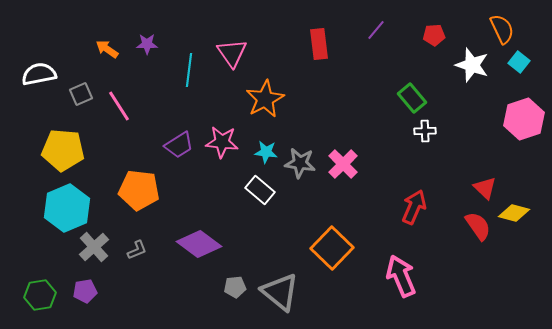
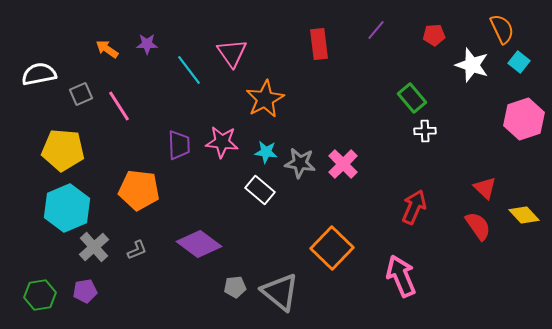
cyan line: rotated 44 degrees counterclockwise
purple trapezoid: rotated 60 degrees counterclockwise
yellow diamond: moved 10 px right, 2 px down; rotated 32 degrees clockwise
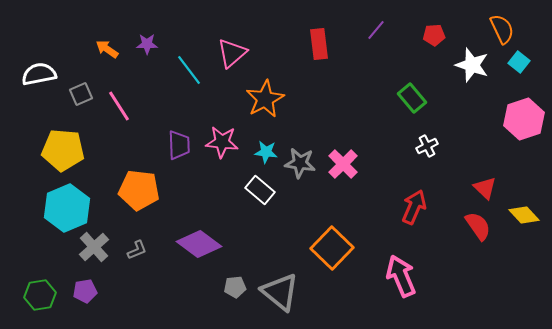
pink triangle: rotated 24 degrees clockwise
white cross: moved 2 px right, 15 px down; rotated 25 degrees counterclockwise
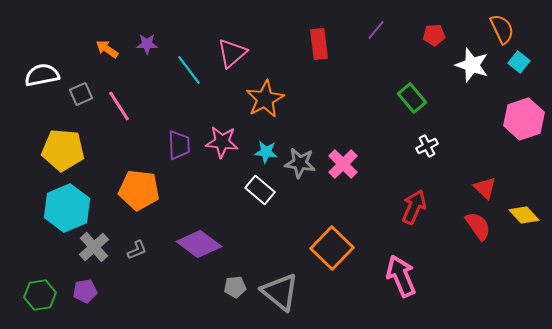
white semicircle: moved 3 px right, 1 px down
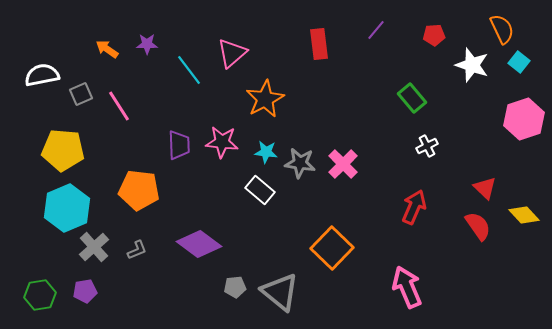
pink arrow: moved 6 px right, 11 px down
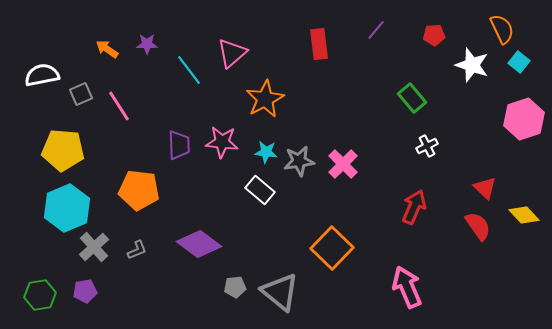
gray star: moved 1 px left, 2 px up; rotated 16 degrees counterclockwise
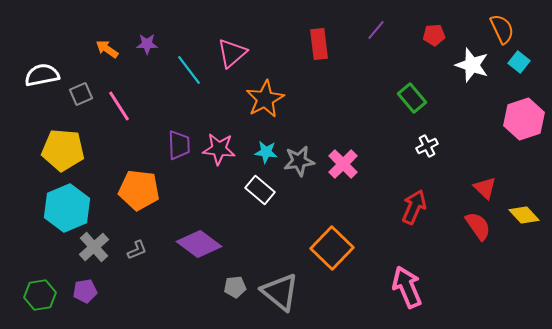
pink star: moved 3 px left, 7 px down
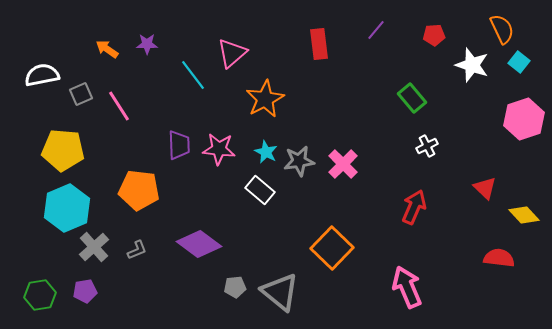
cyan line: moved 4 px right, 5 px down
cyan star: rotated 20 degrees clockwise
red semicircle: moved 21 px right, 32 px down; rotated 48 degrees counterclockwise
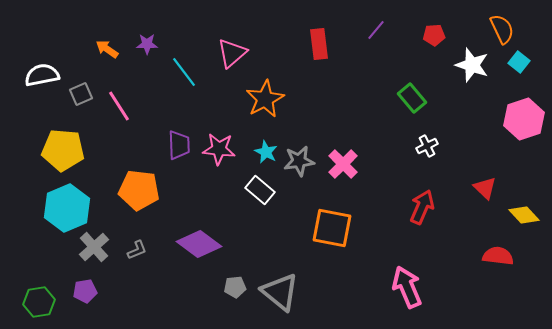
cyan line: moved 9 px left, 3 px up
red arrow: moved 8 px right
orange square: moved 20 px up; rotated 33 degrees counterclockwise
red semicircle: moved 1 px left, 2 px up
green hexagon: moved 1 px left, 7 px down
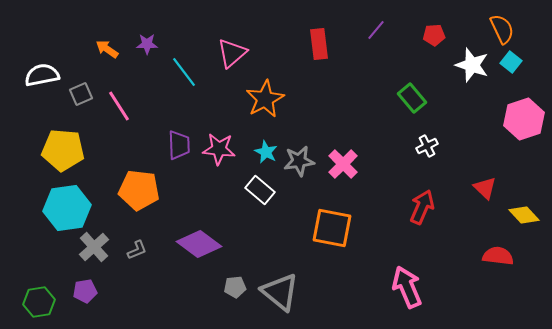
cyan square: moved 8 px left
cyan hexagon: rotated 15 degrees clockwise
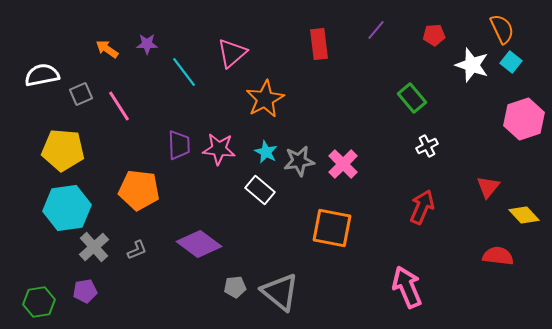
red triangle: moved 3 px right, 1 px up; rotated 25 degrees clockwise
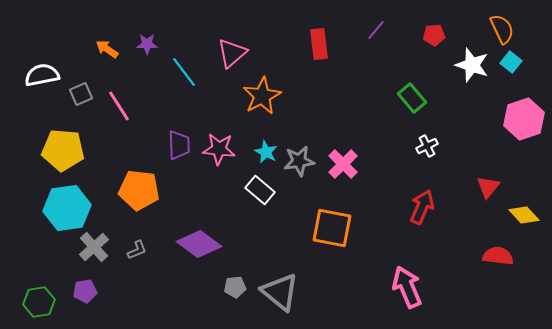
orange star: moved 3 px left, 3 px up
